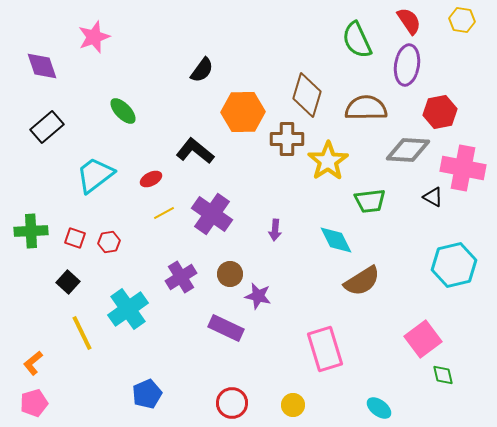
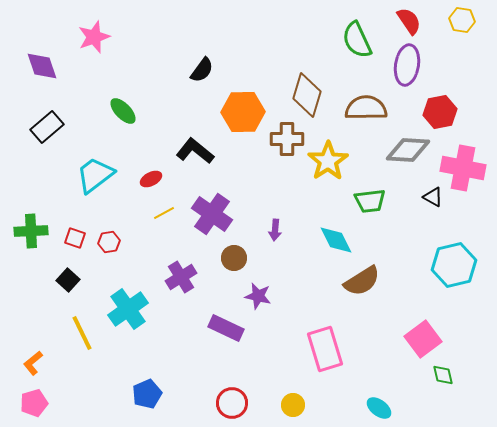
brown circle at (230, 274): moved 4 px right, 16 px up
black square at (68, 282): moved 2 px up
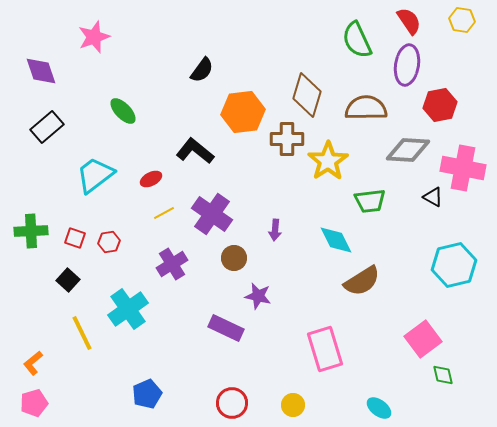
purple diamond at (42, 66): moved 1 px left, 5 px down
orange hexagon at (243, 112): rotated 6 degrees counterclockwise
red hexagon at (440, 112): moved 7 px up
purple cross at (181, 277): moved 9 px left, 13 px up
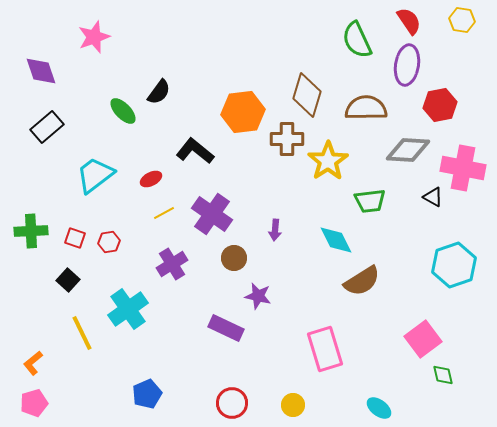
black semicircle at (202, 70): moved 43 px left, 22 px down
cyan hexagon at (454, 265): rotated 6 degrees counterclockwise
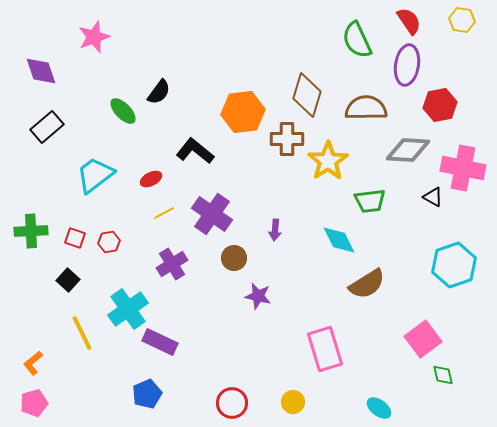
cyan diamond at (336, 240): moved 3 px right
brown semicircle at (362, 281): moved 5 px right, 3 px down
purple rectangle at (226, 328): moved 66 px left, 14 px down
yellow circle at (293, 405): moved 3 px up
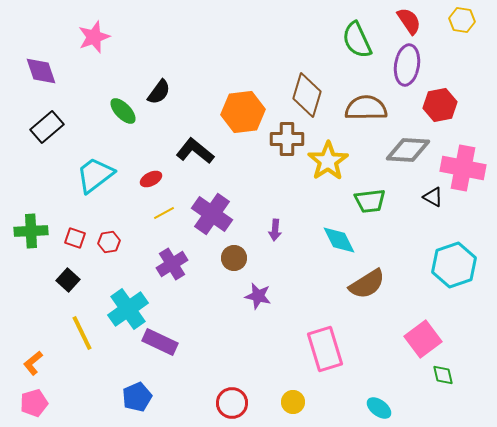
blue pentagon at (147, 394): moved 10 px left, 3 px down
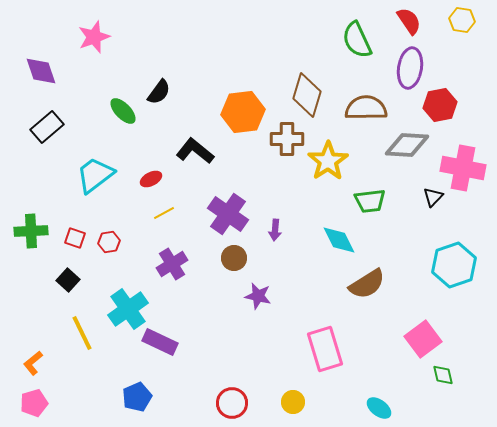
purple ellipse at (407, 65): moved 3 px right, 3 px down
gray diamond at (408, 150): moved 1 px left, 5 px up
black triangle at (433, 197): rotated 45 degrees clockwise
purple cross at (212, 214): moved 16 px right
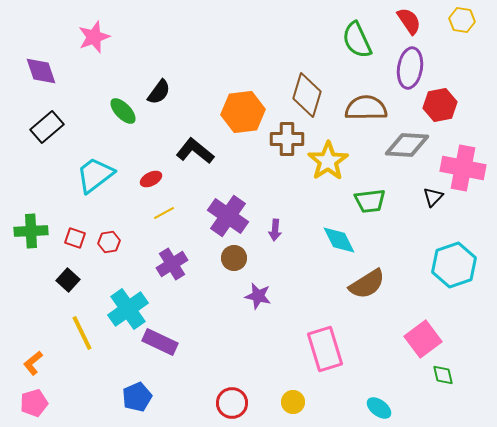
purple cross at (228, 214): moved 2 px down
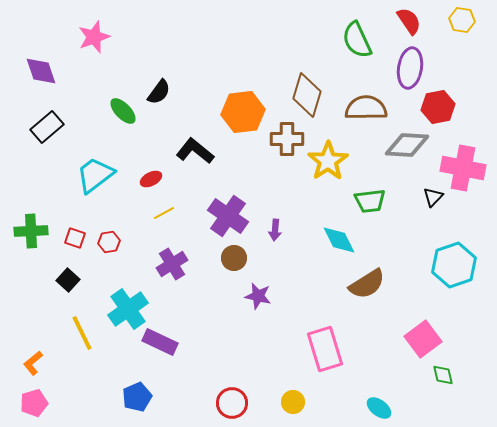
red hexagon at (440, 105): moved 2 px left, 2 px down
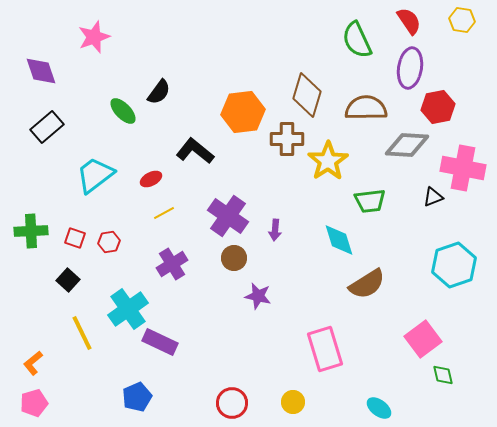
black triangle at (433, 197): rotated 25 degrees clockwise
cyan diamond at (339, 240): rotated 9 degrees clockwise
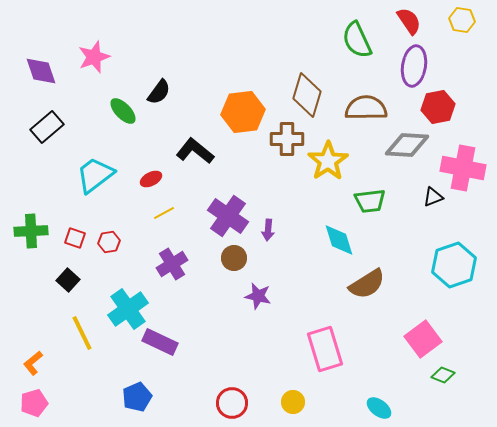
pink star at (94, 37): moved 20 px down
purple ellipse at (410, 68): moved 4 px right, 2 px up
purple arrow at (275, 230): moved 7 px left
green diamond at (443, 375): rotated 55 degrees counterclockwise
